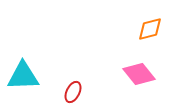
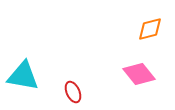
cyan triangle: rotated 12 degrees clockwise
red ellipse: rotated 50 degrees counterclockwise
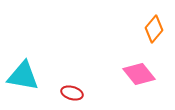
orange diamond: moved 4 px right; rotated 36 degrees counterclockwise
red ellipse: moved 1 px left, 1 px down; rotated 50 degrees counterclockwise
